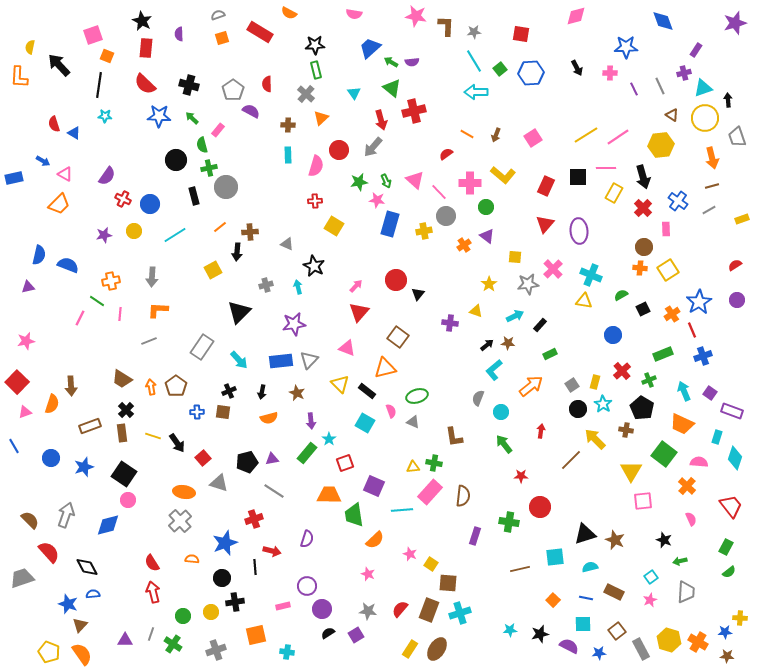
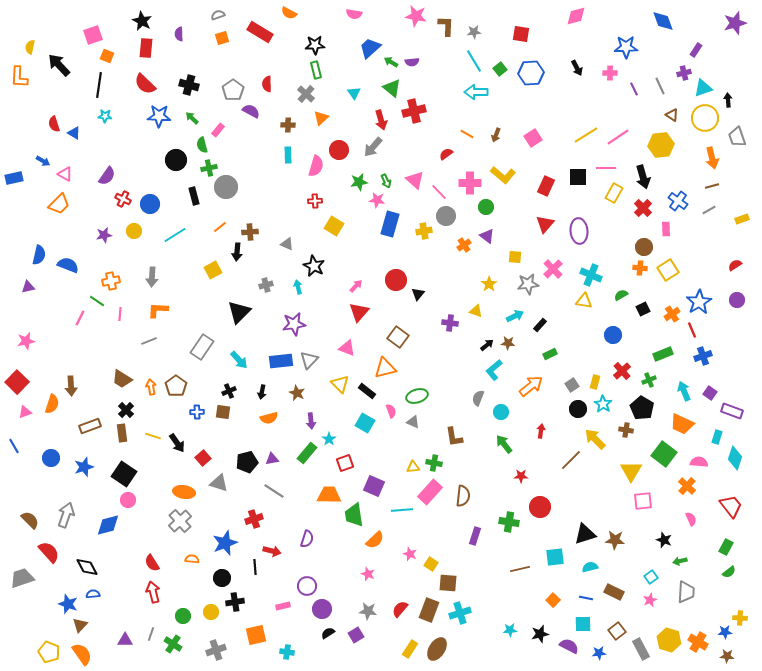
brown star at (615, 540): rotated 18 degrees counterclockwise
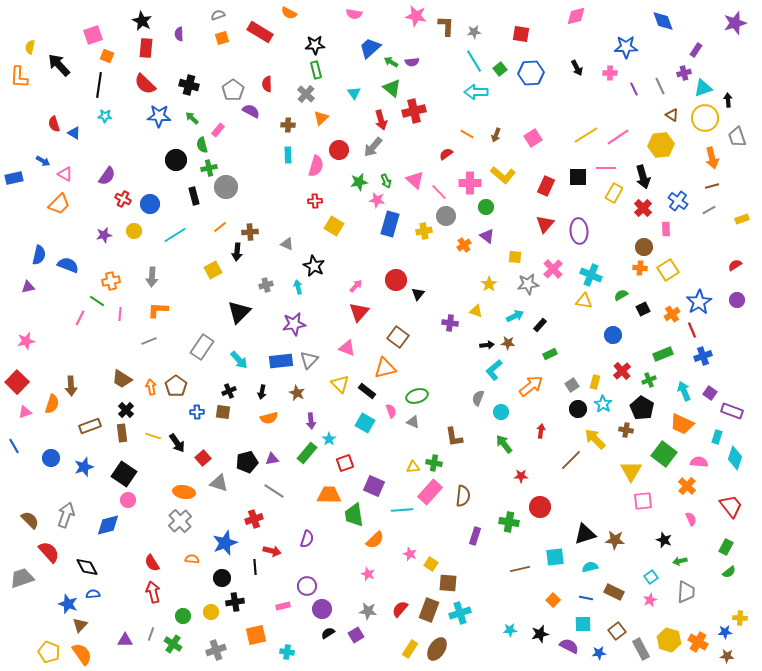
black arrow at (487, 345): rotated 32 degrees clockwise
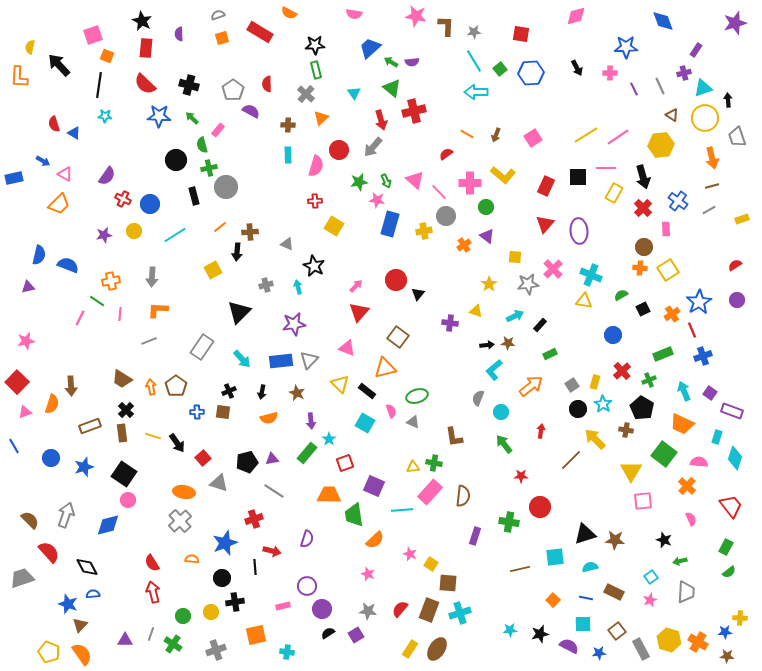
cyan arrow at (239, 360): moved 3 px right, 1 px up
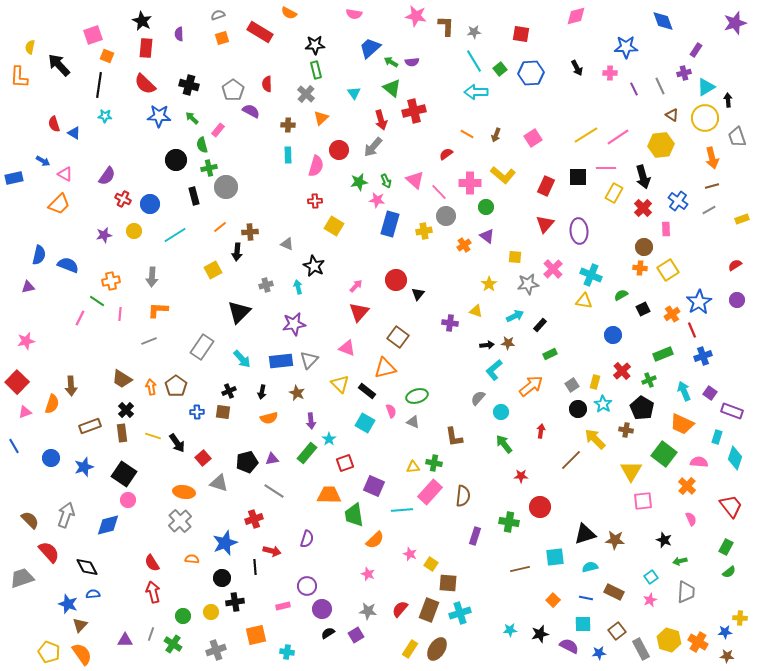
cyan triangle at (703, 88): moved 3 px right, 1 px up; rotated 12 degrees counterclockwise
gray semicircle at (478, 398): rotated 21 degrees clockwise
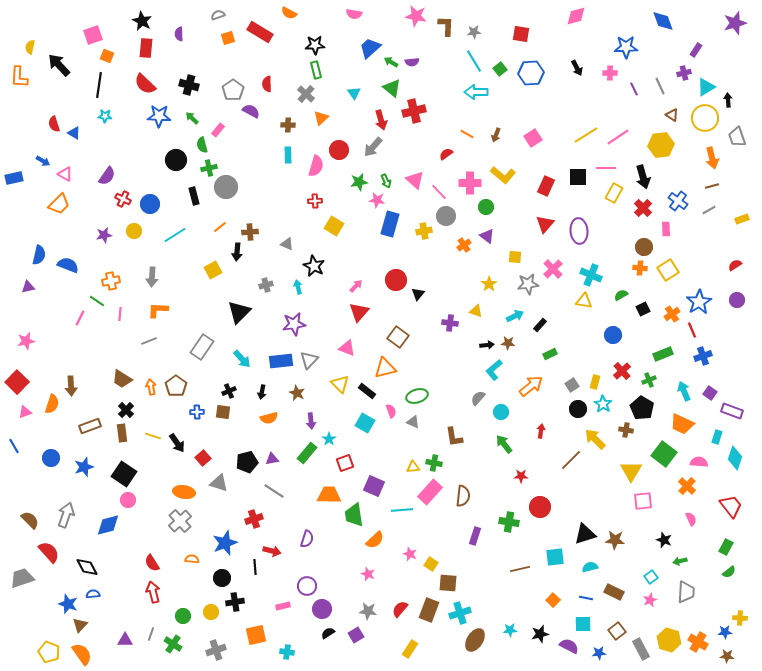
orange square at (222, 38): moved 6 px right
brown ellipse at (437, 649): moved 38 px right, 9 px up
